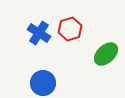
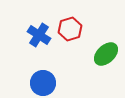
blue cross: moved 2 px down
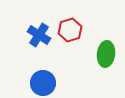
red hexagon: moved 1 px down
green ellipse: rotated 40 degrees counterclockwise
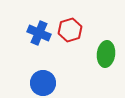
blue cross: moved 2 px up; rotated 10 degrees counterclockwise
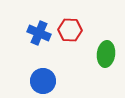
red hexagon: rotated 20 degrees clockwise
blue circle: moved 2 px up
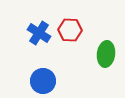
blue cross: rotated 10 degrees clockwise
